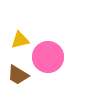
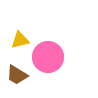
brown trapezoid: moved 1 px left
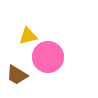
yellow triangle: moved 8 px right, 4 px up
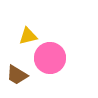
pink circle: moved 2 px right, 1 px down
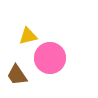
brown trapezoid: rotated 25 degrees clockwise
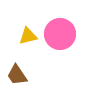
pink circle: moved 10 px right, 24 px up
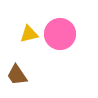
yellow triangle: moved 1 px right, 2 px up
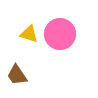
yellow triangle: rotated 30 degrees clockwise
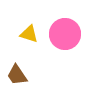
pink circle: moved 5 px right
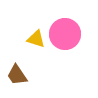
yellow triangle: moved 7 px right, 5 px down
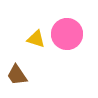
pink circle: moved 2 px right
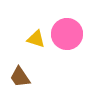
brown trapezoid: moved 3 px right, 2 px down
